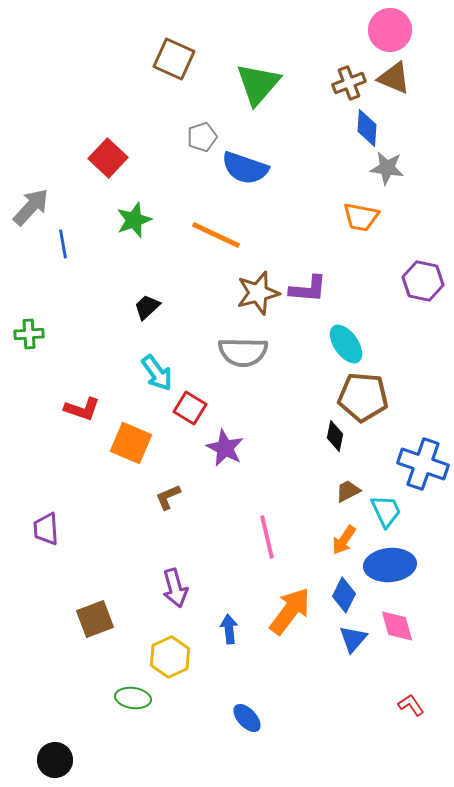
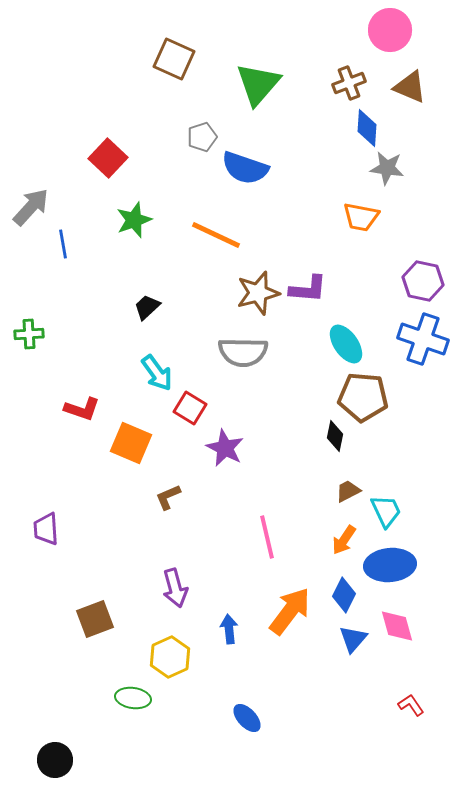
brown triangle at (394, 78): moved 16 px right, 9 px down
blue cross at (423, 464): moved 125 px up
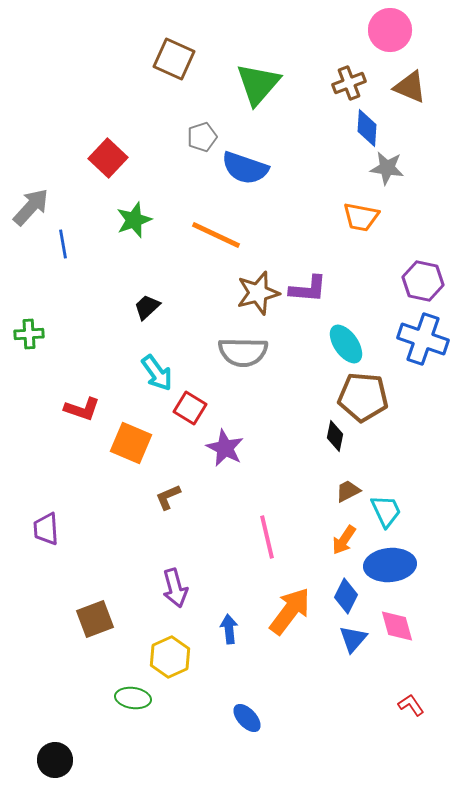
blue diamond at (344, 595): moved 2 px right, 1 px down
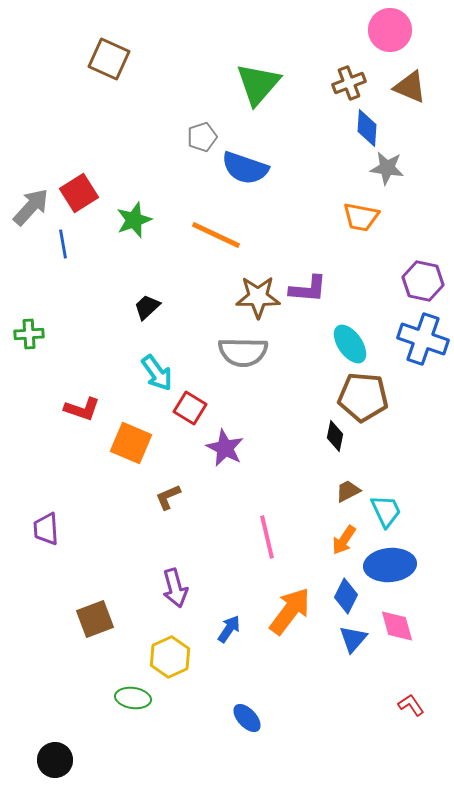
brown square at (174, 59): moved 65 px left
red square at (108, 158): moved 29 px left, 35 px down; rotated 15 degrees clockwise
brown star at (258, 293): moved 4 px down; rotated 15 degrees clockwise
cyan ellipse at (346, 344): moved 4 px right
blue arrow at (229, 629): rotated 40 degrees clockwise
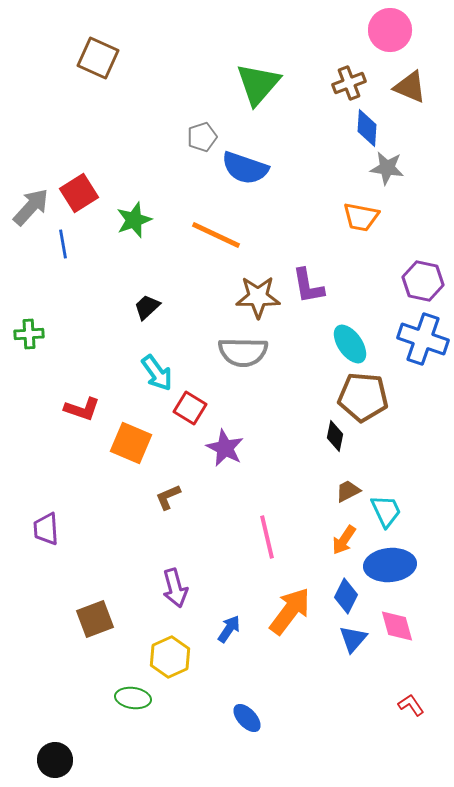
brown square at (109, 59): moved 11 px left, 1 px up
purple L-shape at (308, 289): moved 3 px up; rotated 75 degrees clockwise
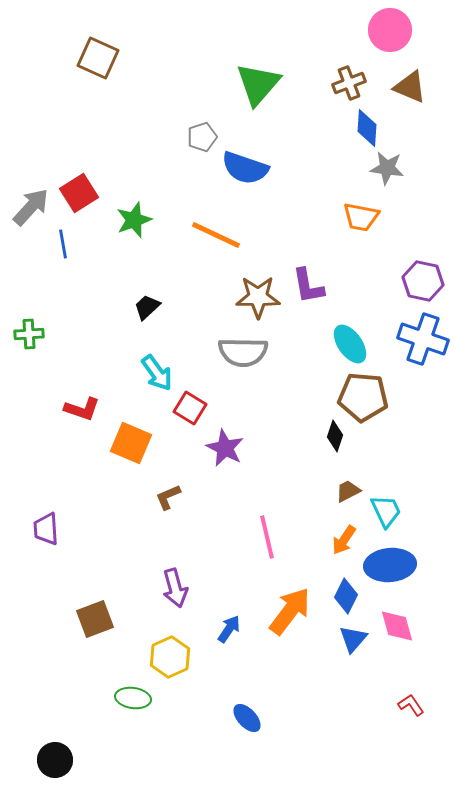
black diamond at (335, 436): rotated 8 degrees clockwise
